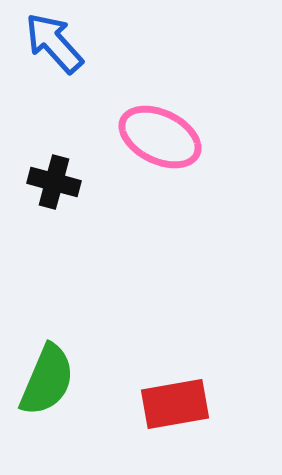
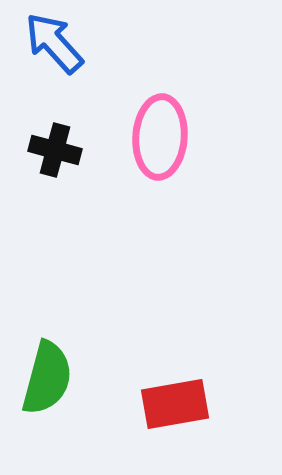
pink ellipse: rotated 68 degrees clockwise
black cross: moved 1 px right, 32 px up
green semicircle: moved 2 px up; rotated 8 degrees counterclockwise
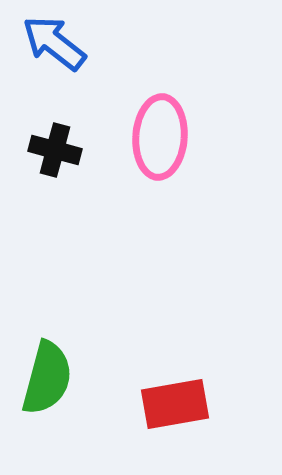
blue arrow: rotated 10 degrees counterclockwise
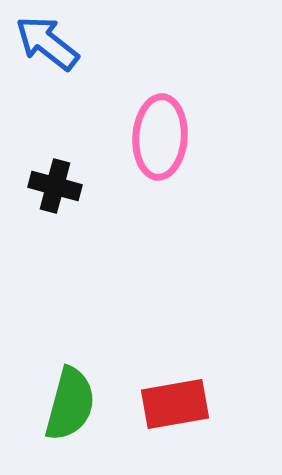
blue arrow: moved 7 px left
black cross: moved 36 px down
green semicircle: moved 23 px right, 26 px down
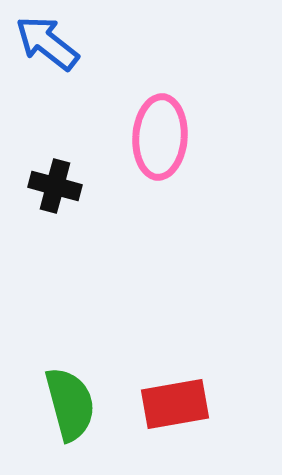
green semicircle: rotated 30 degrees counterclockwise
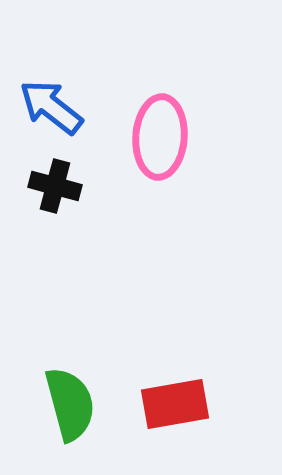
blue arrow: moved 4 px right, 64 px down
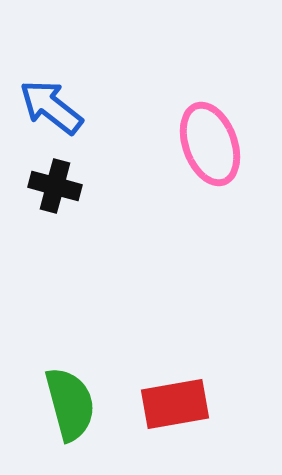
pink ellipse: moved 50 px right, 7 px down; rotated 24 degrees counterclockwise
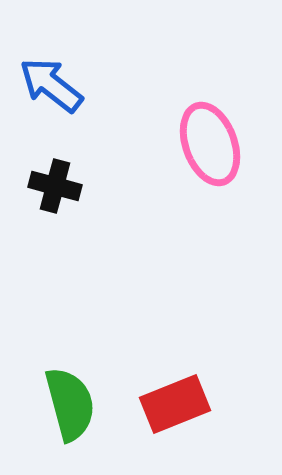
blue arrow: moved 22 px up
red rectangle: rotated 12 degrees counterclockwise
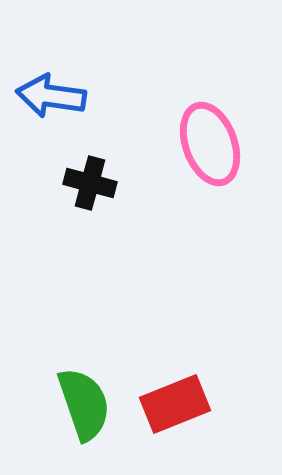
blue arrow: moved 11 px down; rotated 30 degrees counterclockwise
black cross: moved 35 px right, 3 px up
green semicircle: moved 14 px right; rotated 4 degrees counterclockwise
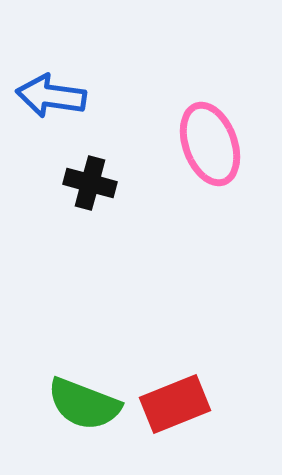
green semicircle: rotated 130 degrees clockwise
